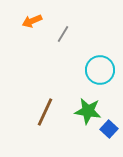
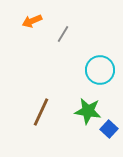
brown line: moved 4 px left
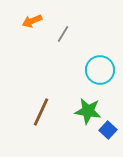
blue square: moved 1 px left, 1 px down
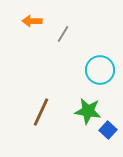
orange arrow: rotated 24 degrees clockwise
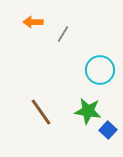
orange arrow: moved 1 px right, 1 px down
brown line: rotated 60 degrees counterclockwise
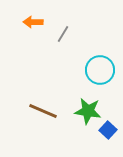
brown line: moved 2 px right, 1 px up; rotated 32 degrees counterclockwise
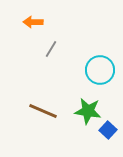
gray line: moved 12 px left, 15 px down
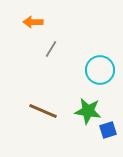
blue square: rotated 30 degrees clockwise
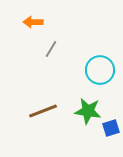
brown line: rotated 44 degrees counterclockwise
blue square: moved 3 px right, 2 px up
